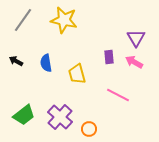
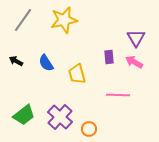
yellow star: rotated 24 degrees counterclockwise
blue semicircle: rotated 24 degrees counterclockwise
pink line: rotated 25 degrees counterclockwise
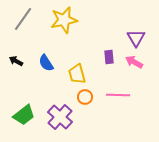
gray line: moved 1 px up
orange circle: moved 4 px left, 32 px up
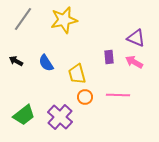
purple triangle: rotated 36 degrees counterclockwise
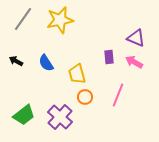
yellow star: moved 4 px left
pink line: rotated 70 degrees counterclockwise
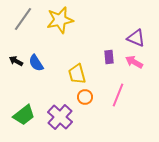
blue semicircle: moved 10 px left
